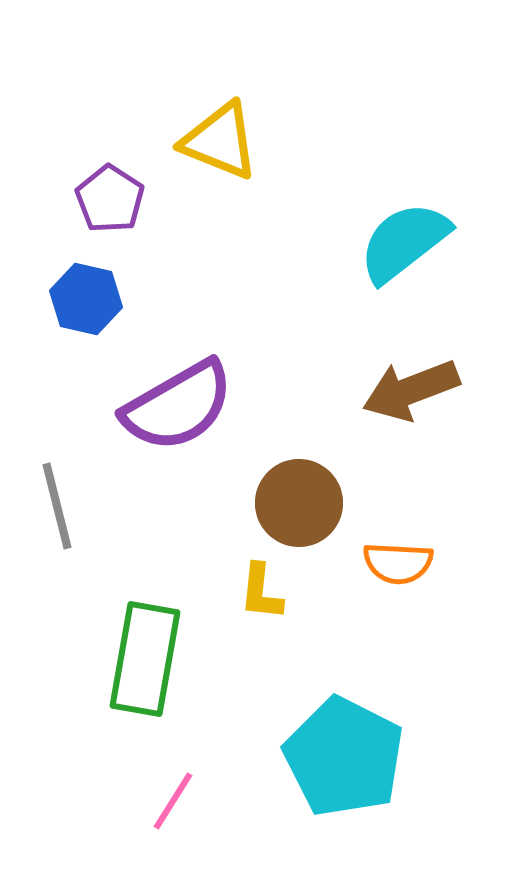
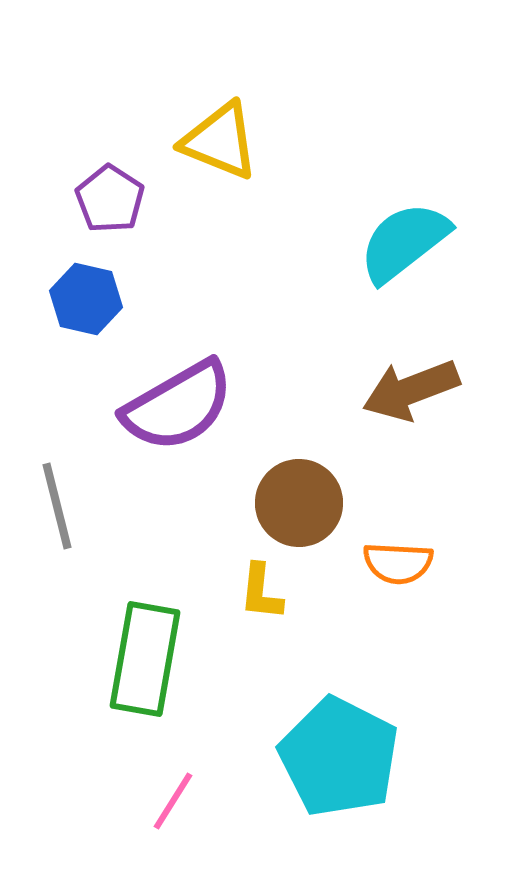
cyan pentagon: moved 5 px left
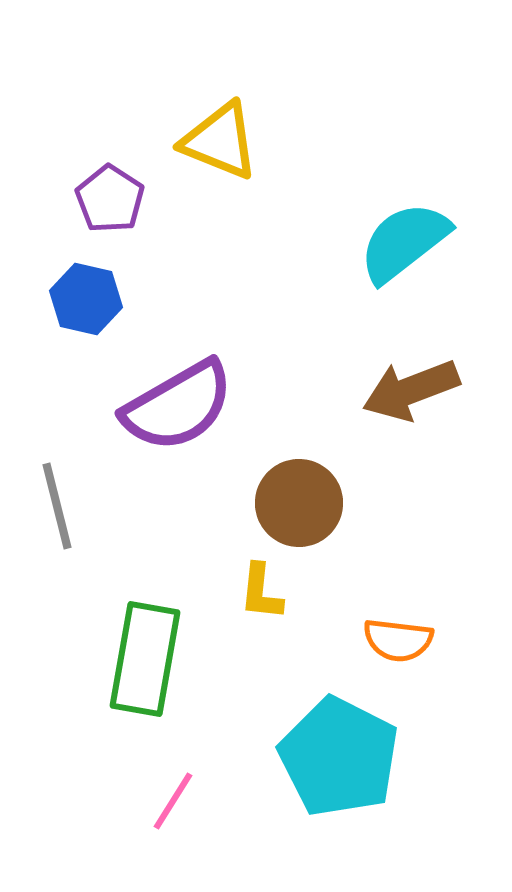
orange semicircle: moved 77 px down; rotated 4 degrees clockwise
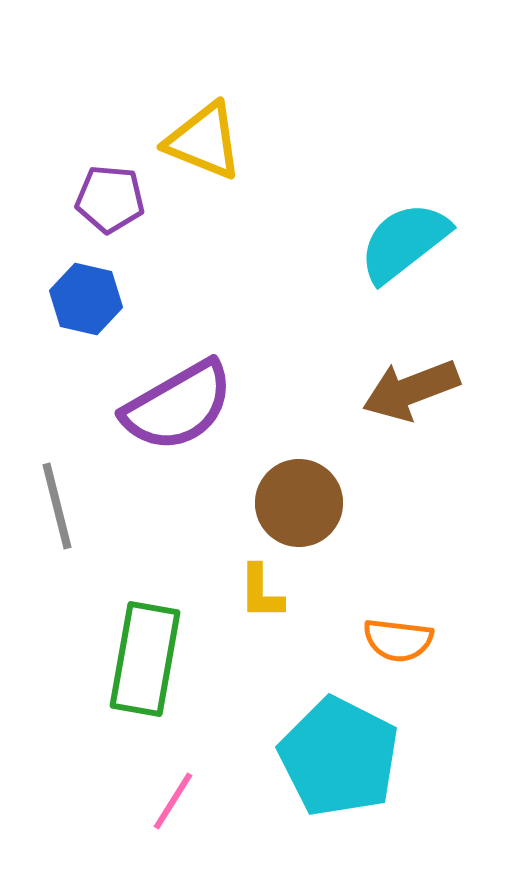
yellow triangle: moved 16 px left
purple pentagon: rotated 28 degrees counterclockwise
yellow L-shape: rotated 6 degrees counterclockwise
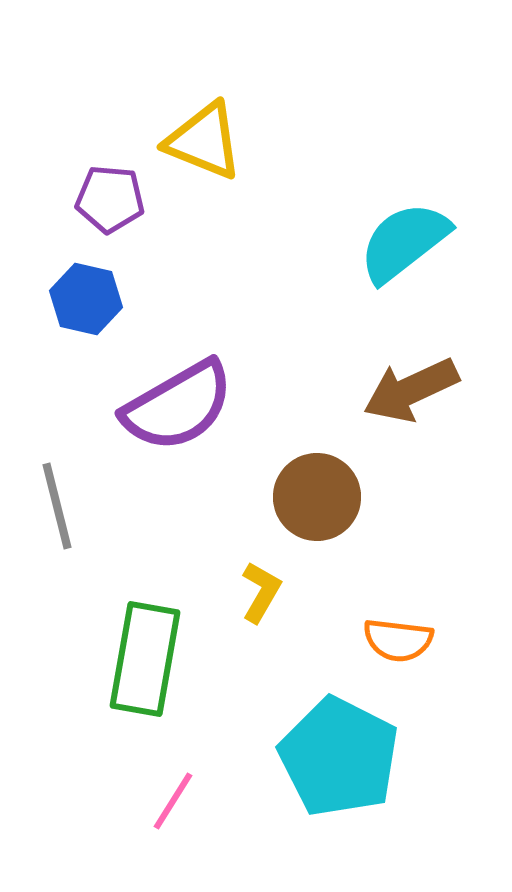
brown arrow: rotated 4 degrees counterclockwise
brown circle: moved 18 px right, 6 px up
yellow L-shape: rotated 150 degrees counterclockwise
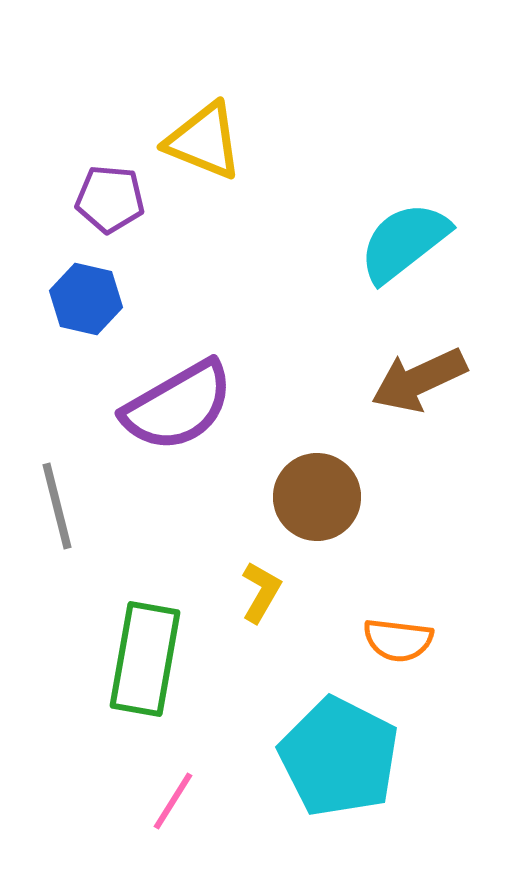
brown arrow: moved 8 px right, 10 px up
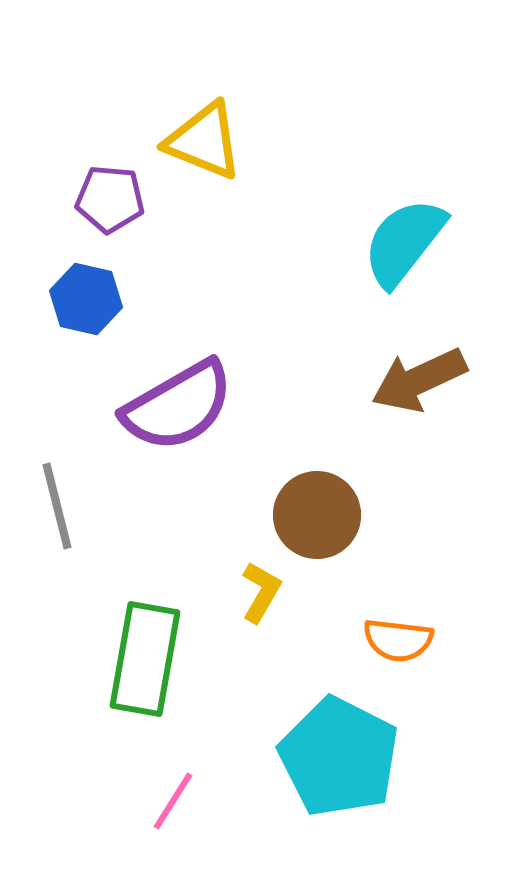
cyan semicircle: rotated 14 degrees counterclockwise
brown circle: moved 18 px down
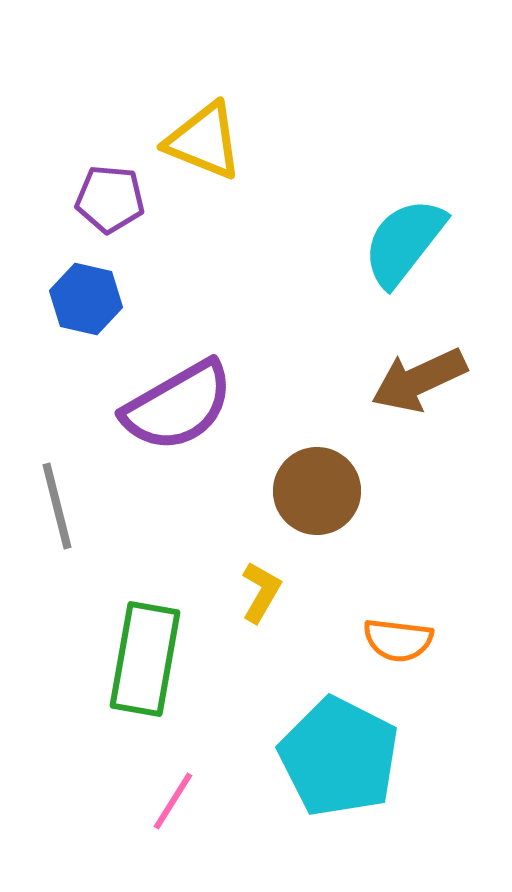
brown circle: moved 24 px up
